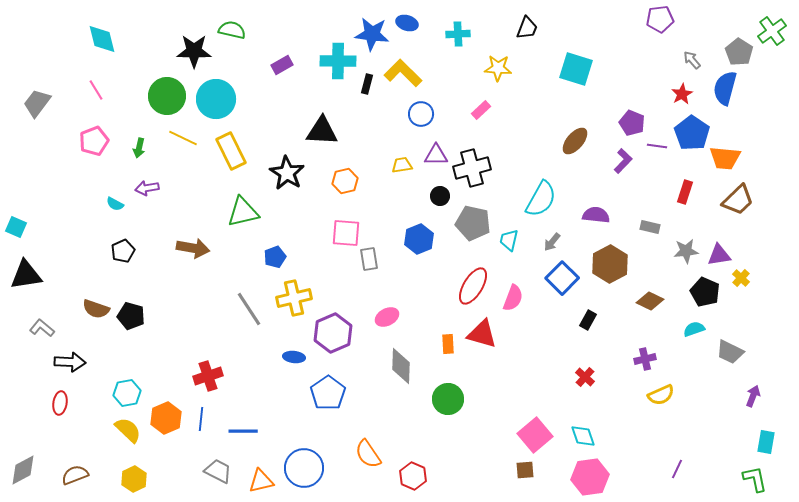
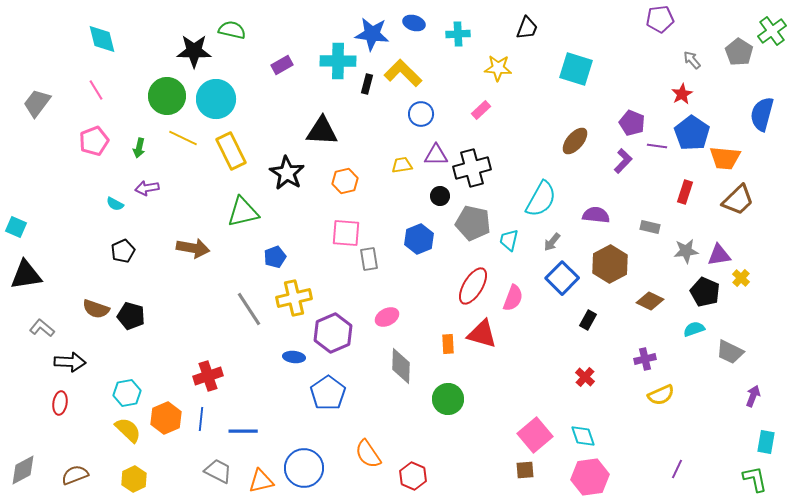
blue ellipse at (407, 23): moved 7 px right
blue semicircle at (725, 88): moved 37 px right, 26 px down
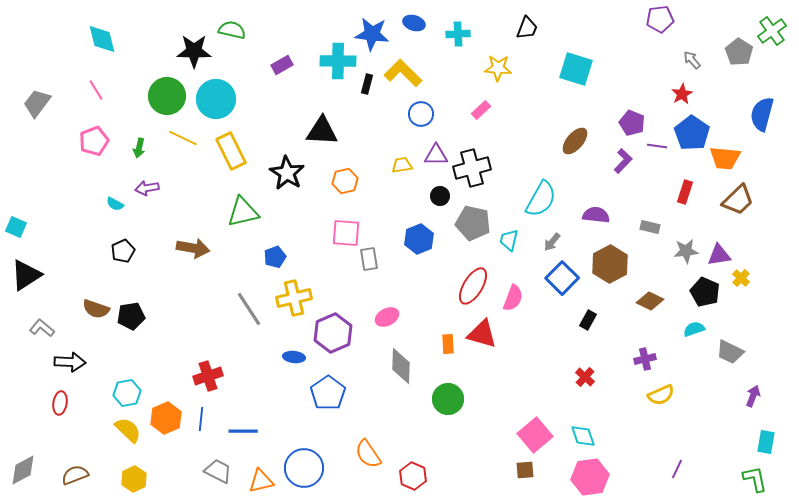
black triangle at (26, 275): rotated 24 degrees counterclockwise
black pentagon at (131, 316): rotated 24 degrees counterclockwise
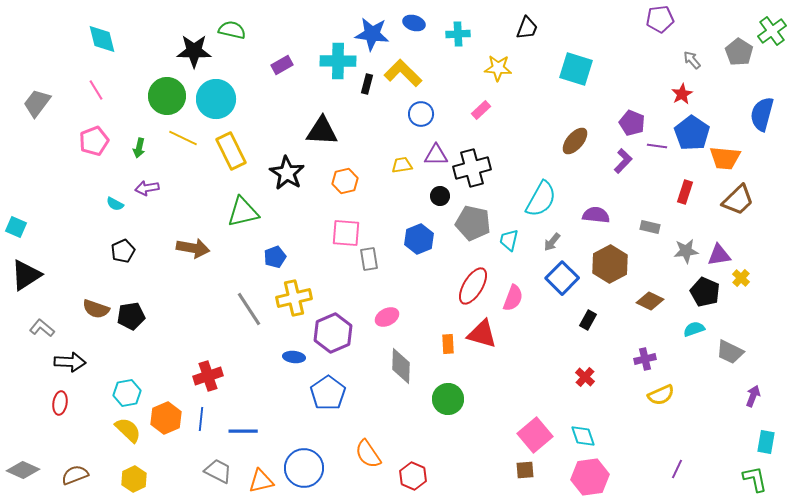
gray diamond at (23, 470): rotated 52 degrees clockwise
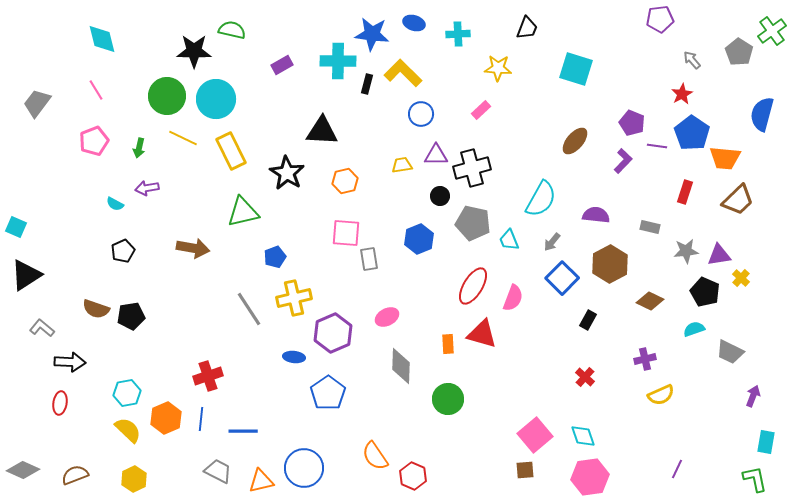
cyan trapezoid at (509, 240): rotated 35 degrees counterclockwise
orange semicircle at (368, 454): moved 7 px right, 2 px down
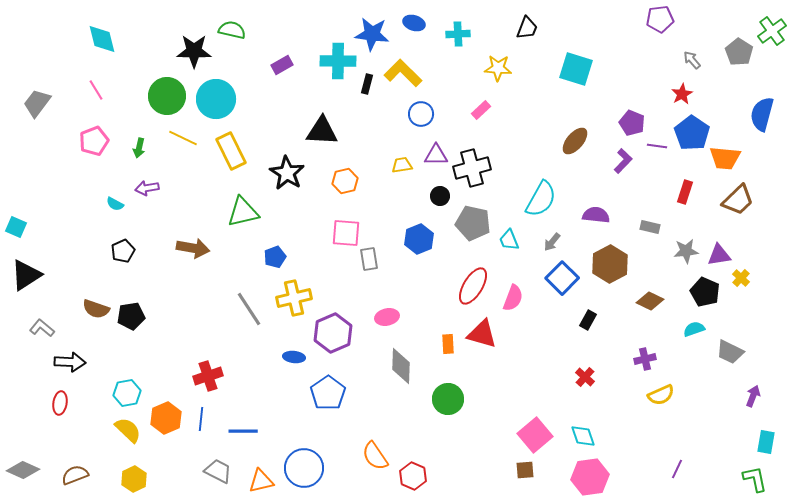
pink ellipse at (387, 317): rotated 15 degrees clockwise
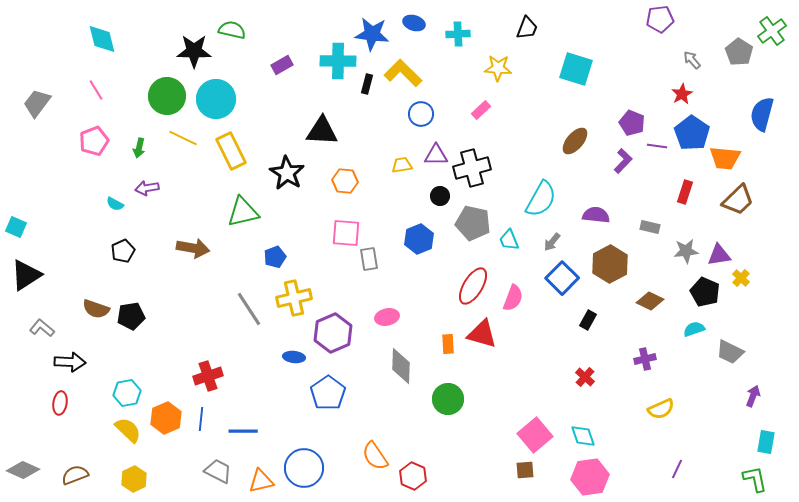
orange hexagon at (345, 181): rotated 20 degrees clockwise
yellow semicircle at (661, 395): moved 14 px down
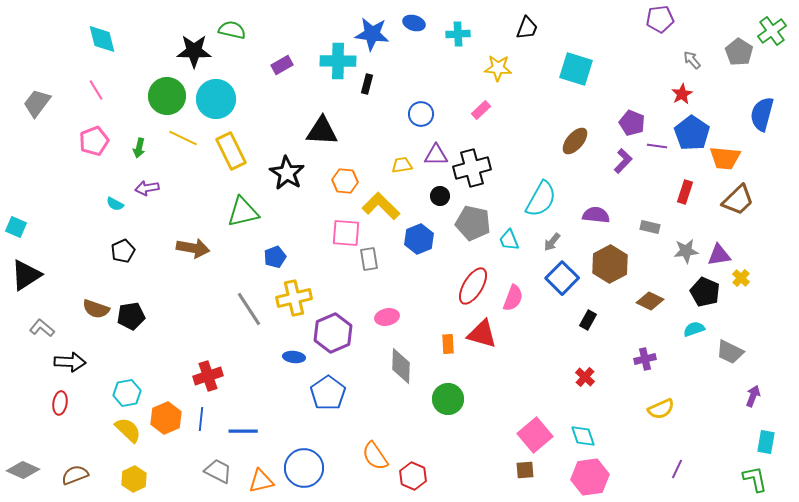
yellow L-shape at (403, 73): moved 22 px left, 133 px down
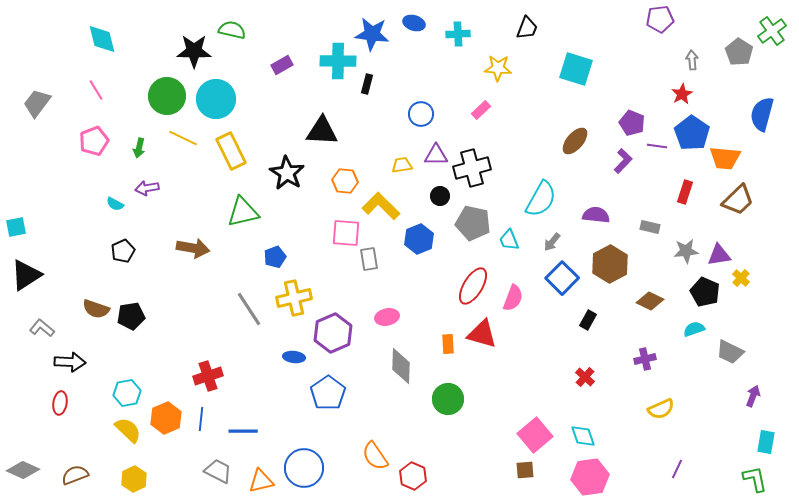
gray arrow at (692, 60): rotated 36 degrees clockwise
cyan square at (16, 227): rotated 35 degrees counterclockwise
